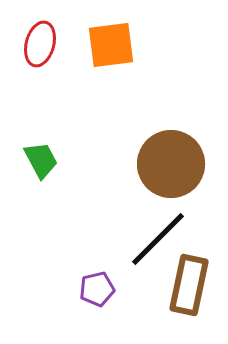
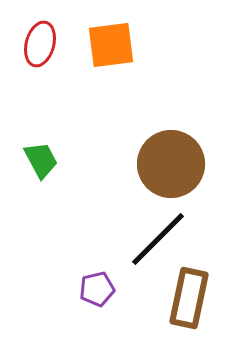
brown rectangle: moved 13 px down
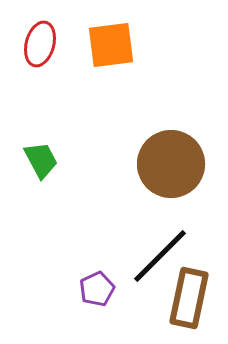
black line: moved 2 px right, 17 px down
purple pentagon: rotated 12 degrees counterclockwise
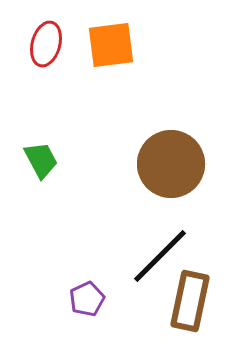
red ellipse: moved 6 px right
purple pentagon: moved 10 px left, 10 px down
brown rectangle: moved 1 px right, 3 px down
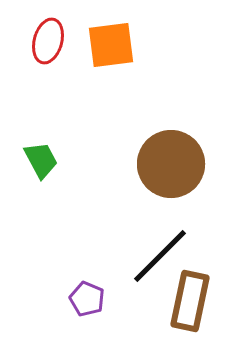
red ellipse: moved 2 px right, 3 px up
purple pentagon: rotated 24 degrees counterclockwise
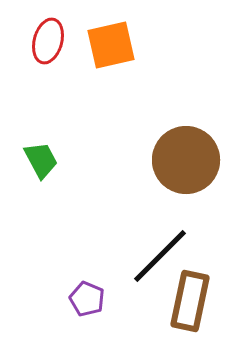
orange square: rotated 6 degrees counterclockwise
brown circle: moved 15 px right, 4 px up
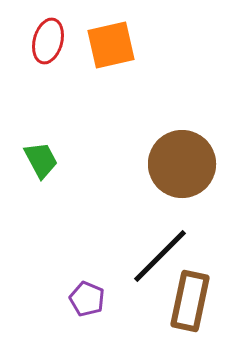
brown circle: moved 4 px left, 4 px down
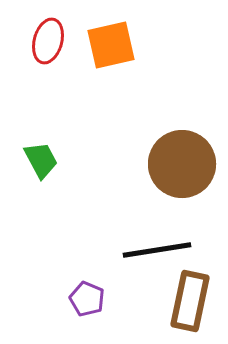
black line: moved 3 px left, 6 px up; rotated 36 degrees clockwise
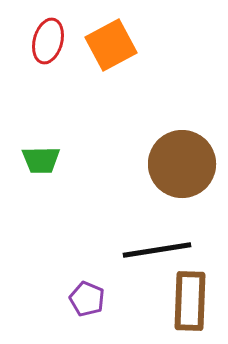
orange square: rotated 15 degrees counterclockwise
green trapezoid: rotated 117 degrees clockwise
brown rectangle: rotated 10 degrees counterclockwise
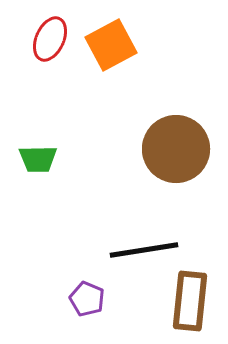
red ellipse: moved 2 px right, 2 px up; rotated 9 degrees clockwise
green trapezoid: moved 3 px left, 1 px up
brown circle: moved 6 px left, 15 px up
black line: moved 13 px left
brown rectangle: rotated 4 degrees clockwise
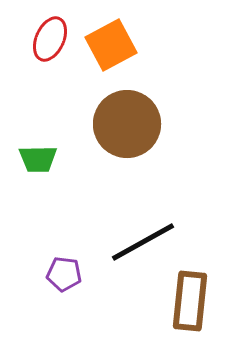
brown circle: moved 49 px left, 25 px up
black line: moved 1 px left, 8 px up; rotated 20 degrees counterclockwise
purple pentagon: moved 23 px left, 25 px up; rotated 16 degrees counterclockwise
